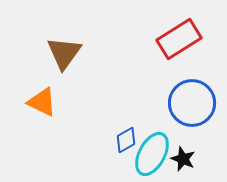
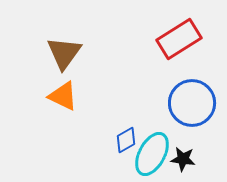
orange triangle: moved 21 px right, 6 px up
black star: rotated 15 degrees counterclockwise
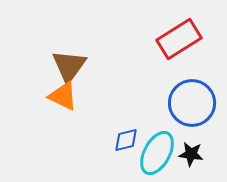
brown triangle: moved 5 px right, 13 px down
blue diamond: rotated 16 degrees clockwise
cyan ellipse: moved 5 px right, 1 px up
black star: moved 8 px right, 5 px up
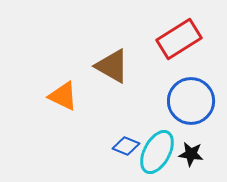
brown triangle: moved 43 px right; rotated 36 degrees counterclockwise
blue circle: moved 1 px left, 2 px up
blue diamond: moved 6 px down; rotated 36 degrees clockwise
cyan ellipse: moved 1 px up
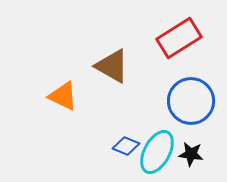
red rectangle: moved 1 px up
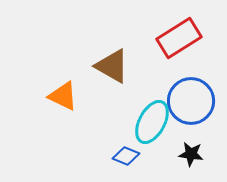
blue diamond: moved 10 px down
cyan ellipse: moved 5 px left, 30 px up
